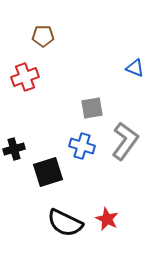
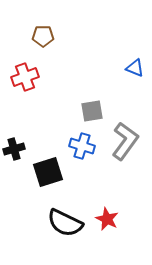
gray square: moved 3 px down
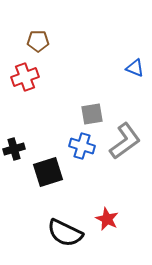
brown pentagon: moved 5 px left, 5 px down
gray square: moved 3 px down
gray L-shape: rotated 18 degrees clockwise
black semicircle: moved 10 px down
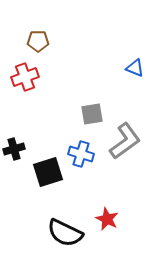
blue cross: moved 1 px left, 8 px down
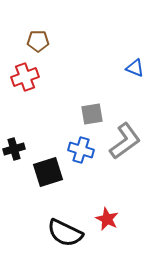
blue cross: moved 4 px up
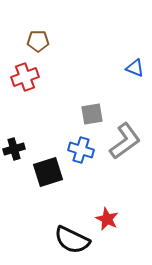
black semicircle: moved 7 px right, 7 px down
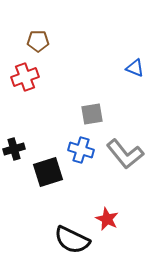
gray L-shape: moved 13 px down; rotated 87 degrees clockwise
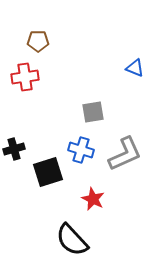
red cross: rotated 12 degrees clockwise
gray square: moved 1 px right, 2 px up
gray L-shape: rotated 75 degrees counterclockwise
red star: moved 14 px left, 20 px up
black semicircle: rotated 21 degrees clockwise
